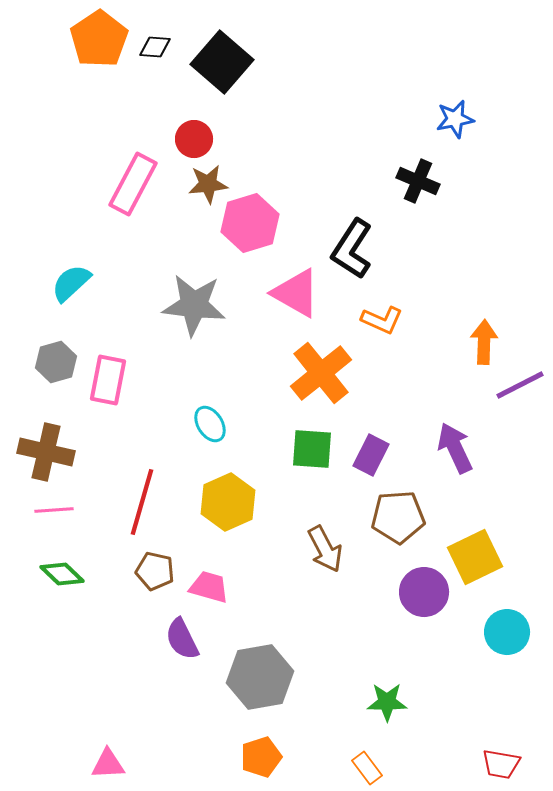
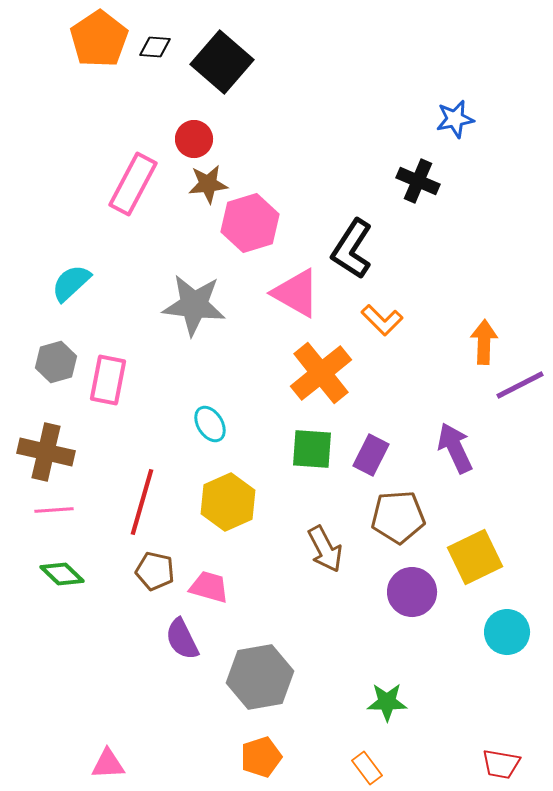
orange L-shape at (382, 320): rotated 21 degrees clockwise
purple circle at (424, 592): moved 12 px left
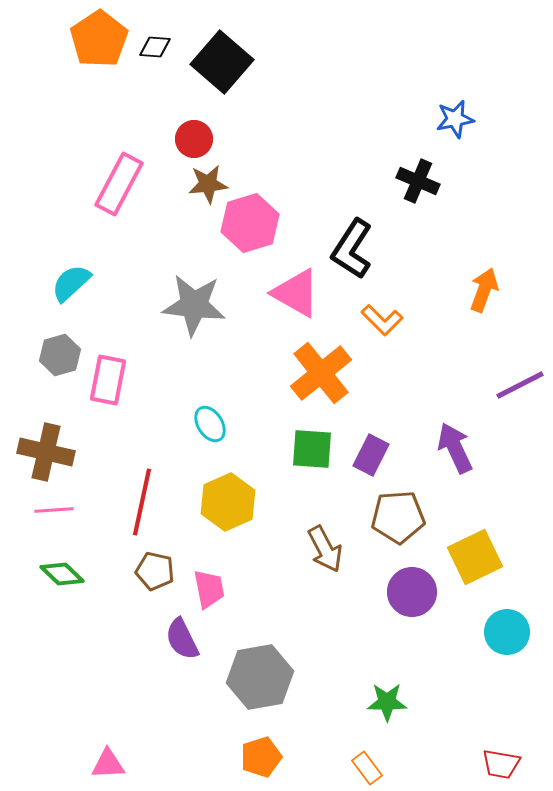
pink rectangle at (133, 184): moved 14 px left
orange arrow at (484, 342): moved 52 px up; rotated 18 degrees clockwise
gray hexagon at (56, 362): moved 4 px right, 7 px up
red line at (142, 502): rotated 4 degrees counterclockwise
pink trapezoid at (209, 587): moved 2 px down; rotated 63 degrees clockwise
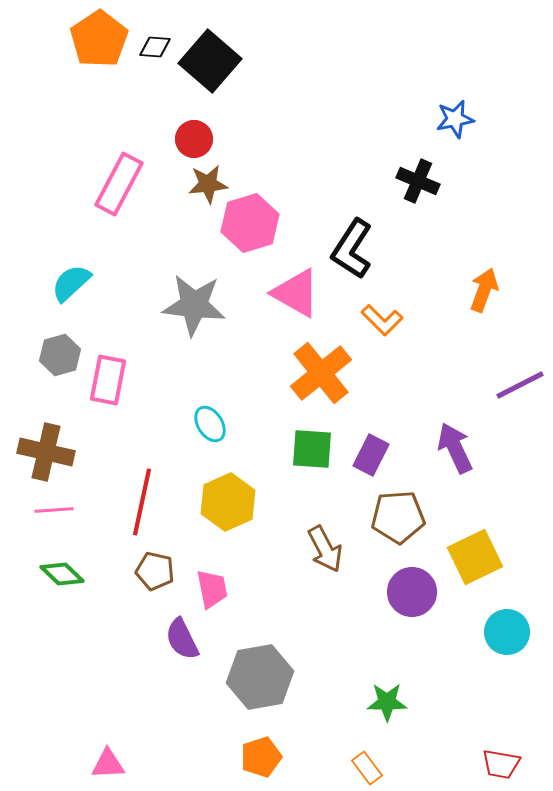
black square at (222, 62): moved 12 px left, 1 px up
pink trapezoid at (209, 589): moved 3 px right
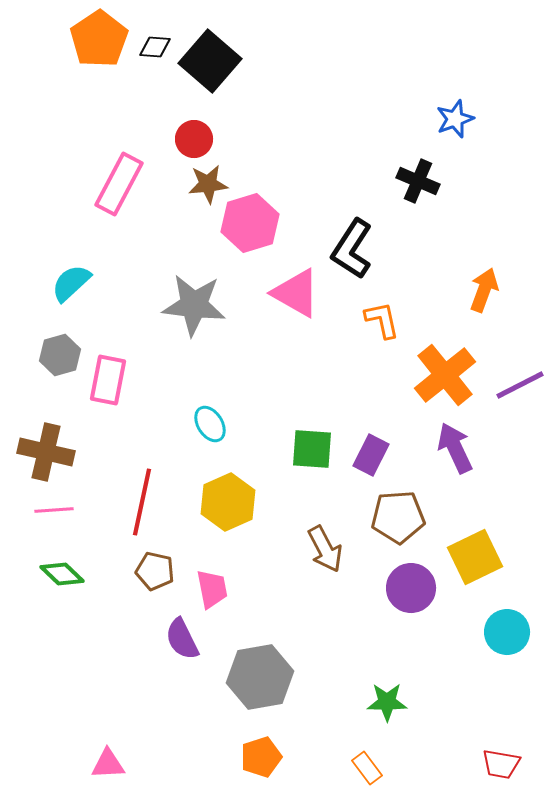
blue star at (455, 119): rotated 9 degrees counterclockwise
orange L-shape at (382, 320): rotated 147 degrees counterclockwise
orange cross at (321, 373): moved 124 px right, 2 px down
purple circle at (412, 592): moved 1 px left, 4 px up
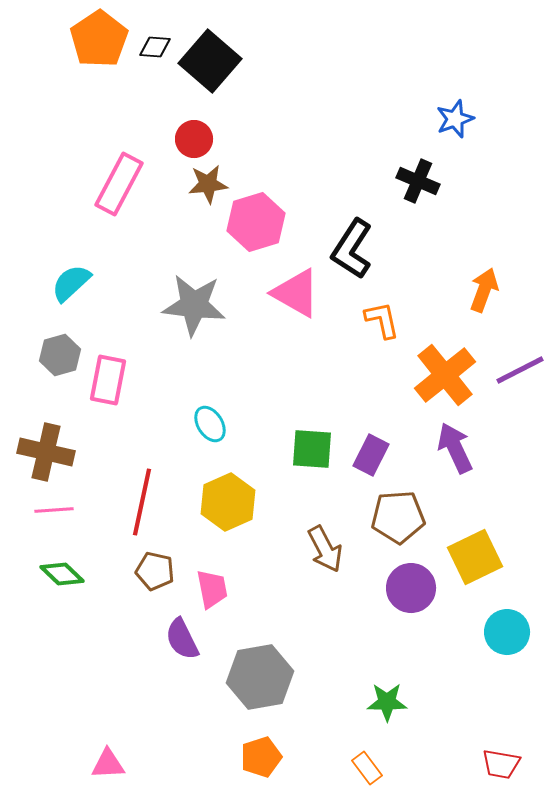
pink hexagon at (250, 223): moved 6 px right, 1 px up
purple line at (520, 385): moved 15 px up
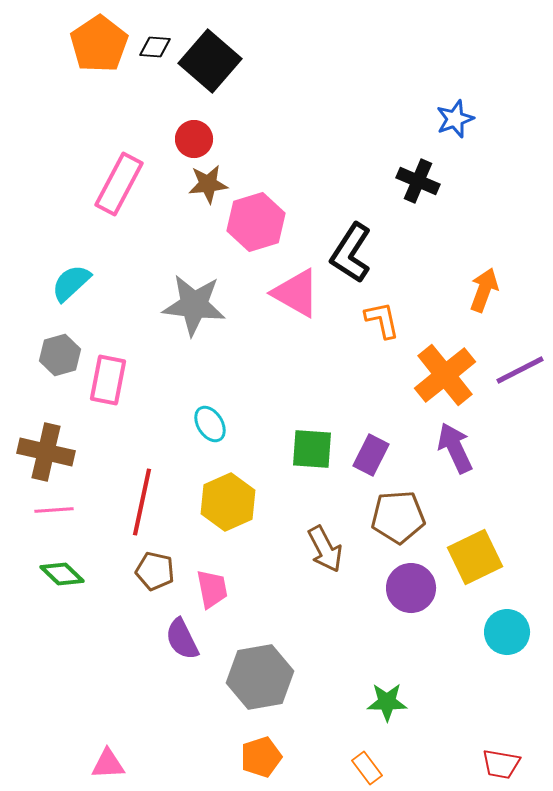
orange pentagon at (99, 39): moved 5 px down
black L-shape at (352, 249): moved 1 px left, 4 px down
